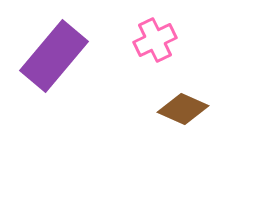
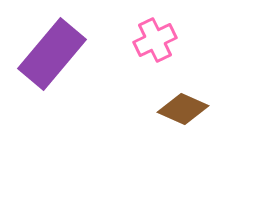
purple rectangle: moved 2 px left, 2 px up
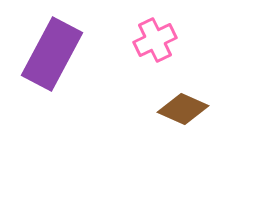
purple rectangle: rotated 12 degrees counterclockwise
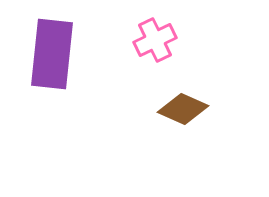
purple rectangle: rotated 22 degrees counterclockwise
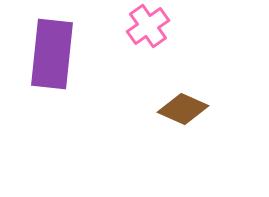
pink cross: moved 7 px left, 14 px up; rotated 9 degrees counterclockwise
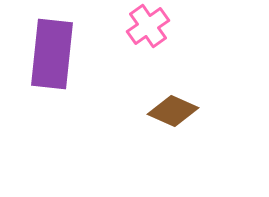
brown diamond: moved 10 px left, 2 px down
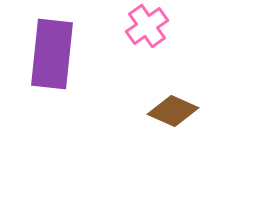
pink cross: moved 1 px left
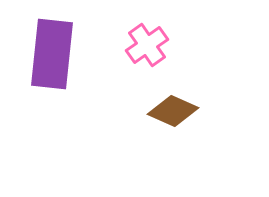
pink cross: moved 19 px down
